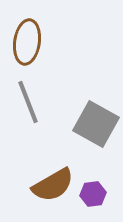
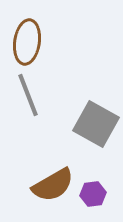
gray line: moved 7 px up
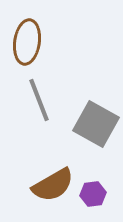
gray line: moved 11 px right, 5 px down
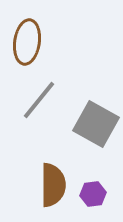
gray line: rotated 60 degrees clockwise
brown semicircle: rotated 60 degrees counterclockwise
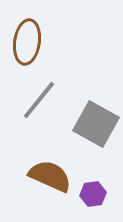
brown semicircle: moved 3 px left, 9 px up; rotated 66 degrees counterclockwise
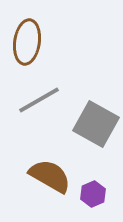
gray line: rotated 21 degrees clockwise
brown semicircle: rotated 6 degrees clockwise
purple hexagon: rotated 15 degrees counterclockwise
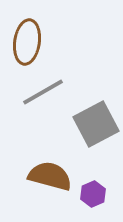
gray line: moved 4 px right, 8 px up
gray square: rotated 33 degrees clockwise
brown semicircle: rotated 15 degrees counterclockwise
